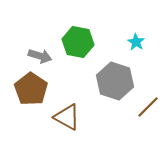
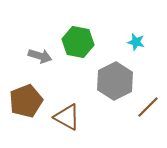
cyan star: rotated 18 degrees counterclockwise
gray hexagon: rotated 15 degrees clockwise
brown pentagon: moved 5 px left, 12 px down; rotated 16 degrees clockwise
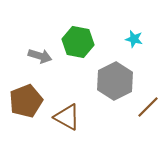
cyan star: moved 2 px left, 3 px up
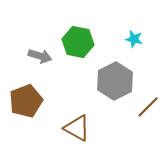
brown triangle: moved 10 px right, 11 px down
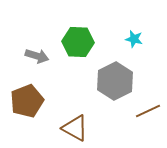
green hexagon: rotated 8 degrees counterclockwise
gray arrow: moved 3 px left
brown pentagon: moved 1 px right
brown line: moved 4 px down; rotated 20 degrees clockwise
brown triangle: moved 2 px left
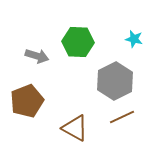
brown line: moved 26 px left, 6 px down
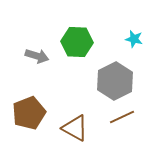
green hexagon: moved 1 px left
brown pentagon: moved 2 px right, 12 px down
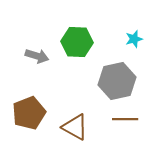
cyan star: rotated 30 degrees counterclockwise
gray hexagon: moved 2 px right; rotated 15 degrees clockwise
brown line: moved 3 px right, 2 px down; rotated 25 degrees clockwise
brown triangle: moved 1 px up
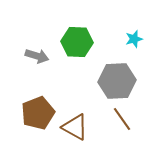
gray hexagon: rotated 9 degrees clockwise
brown pentagon: moved 9 px right
brown line: moved 3 px left; rotated 55 degrees clockwise
